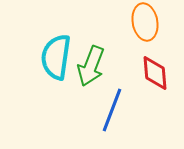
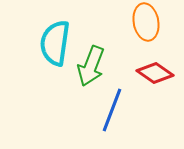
orange ellipse: moved 1 px right
cyan semicircle: moved 1 px left, 14 px up
red diamond: rotated 51 degrees counterclockwise
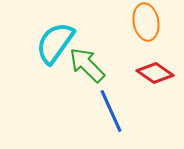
cyan semicircle: rotated 27 degrees clockwise
green arrow: moved 4 px left, 1 px up; rotated 114 degrees clockwise
blue line: moved 1 px left, 1 px down; rotated 45 degrees counterclockwise
